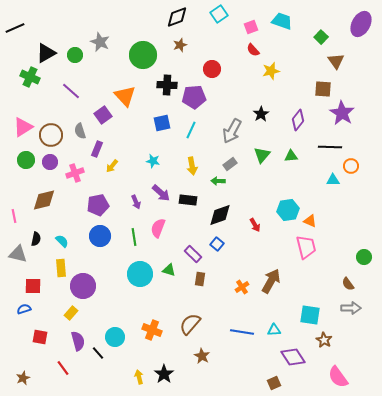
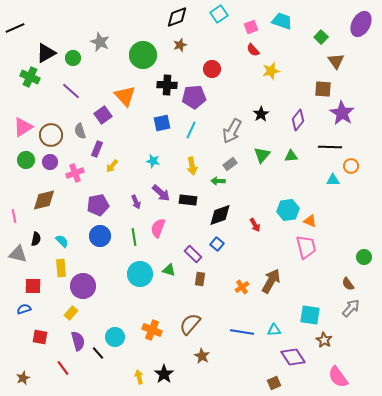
green circle at (75, 55): moved 2 px left, 3 px down
gray arrow at (351, 308): rotated 48 degrees counterclockwise
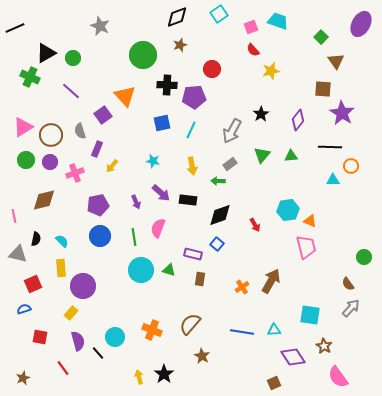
cyan trapezoid at (282, 21): moved 4 px left
gray star at (100, 42): moved 16 px up
purple rectangle at (193, 254): rotated 30 degrees counterclockwise
cyan circle at (140, 274): moved 1 px right, 4 px up
red square at (33, 286): moved 2 px up; rotated 24 degrees counterclockwise
brown star at (324, 340): moved 6 px down
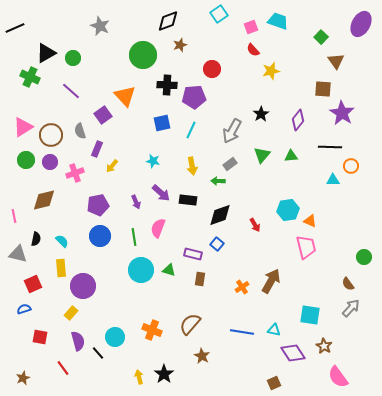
black diamond at (177, 17): moved 9 px left, 4 px down
cyan triangle at (274, 330): rotated 16 degrees clockwise
purple diamond at (293, 357): moved 4 px up
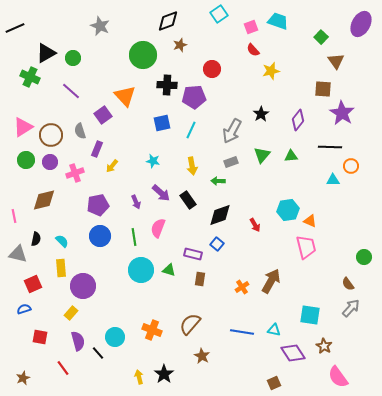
gray rectangle at (230, 164): moved 1 px right, 2 px up; rotated 16 degrees clockwise
black rectangle at (188, 200): rotated 48 degrees clockwise
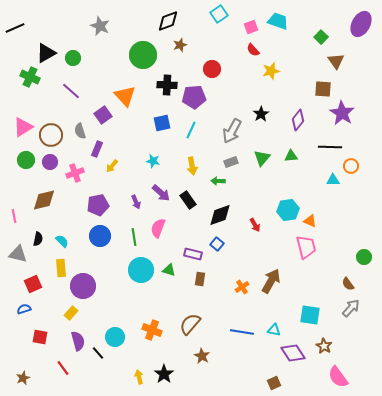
green triangle at (262, 155): moved 3 px down
black semicircle at (36, 239): moved 2 px right
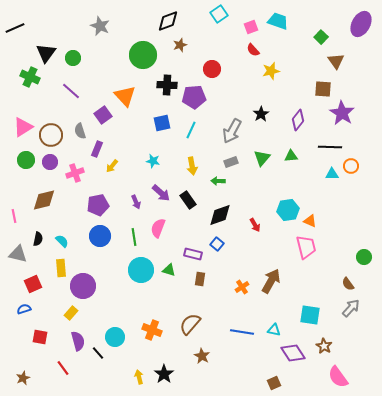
black triangle at (46, 53): rotated 25 degrees counterclockwise
cyan triangle at (333, 180): moved 1 px left, 6 px up
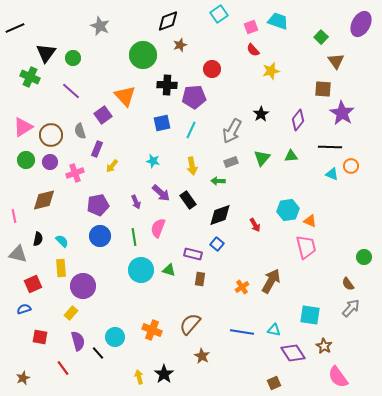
cyan triangle at (332, 174): rotated 24 degrees clockwise
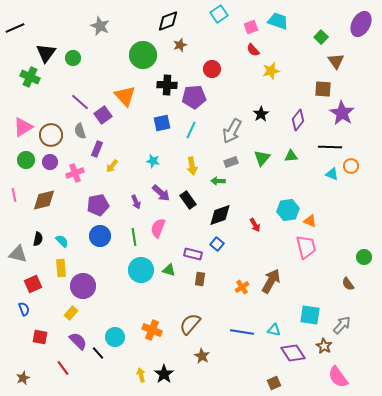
purple line at (71, 91): moved 9 px right, 11 px down
pink line at (14, 216): moved 21 px up
gray arrow at (351, 308): moved 9 px left, 17 px down
blue semicircle at (24, 309): rotated 88 degrees clockwise
purple semicircle at (78, 341): rotated 30 degrees counterclockwise
yellow arrow at (139, 377): moved 2 px right, 2 px up
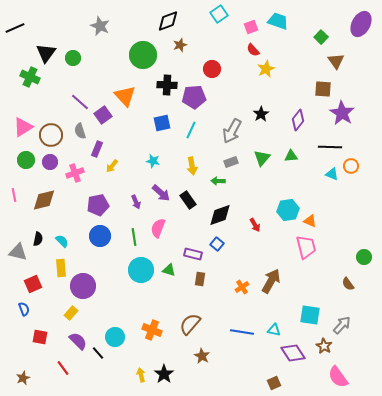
yellow star at (271, 71): moved 5 px left, 2 px up; rotated 12 degrees counterclockwise
gray triangle at (18, 254): moved 2 px up
